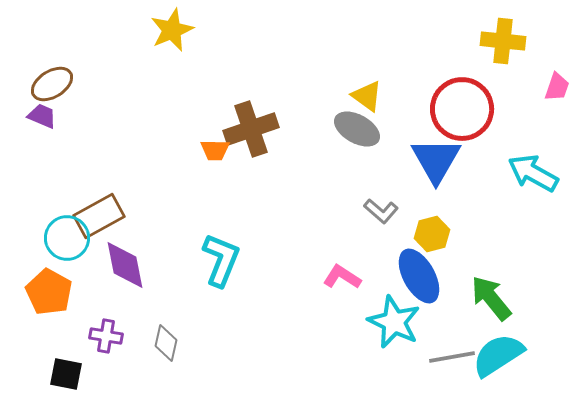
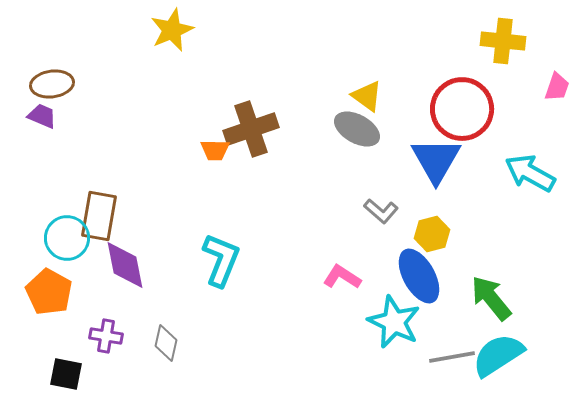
brown ellipse: rotated 24 degrees clockwise
cyan arrow: moved 3 px left
brown rectangle: rotated 51 degrees counterclockwise
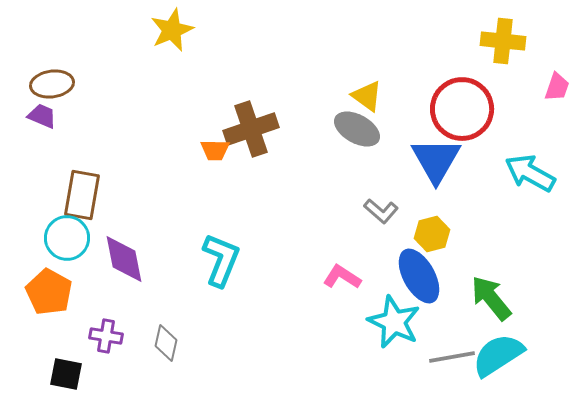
brown rectangle: moved 17 px left, 21 px up
purple diamond: moved 1 px left, 6 px up
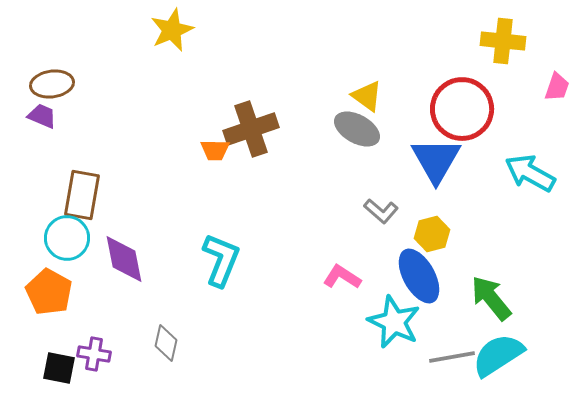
purple cross: moved 12 px left, 18 px down
black square: moved 7 px left, 6 px up
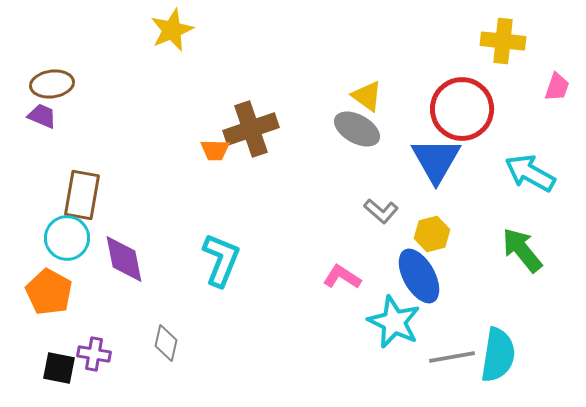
green arrow: moved 31 px right, 48 px up
cyan semicircle: rotated 132 degrees clockwise
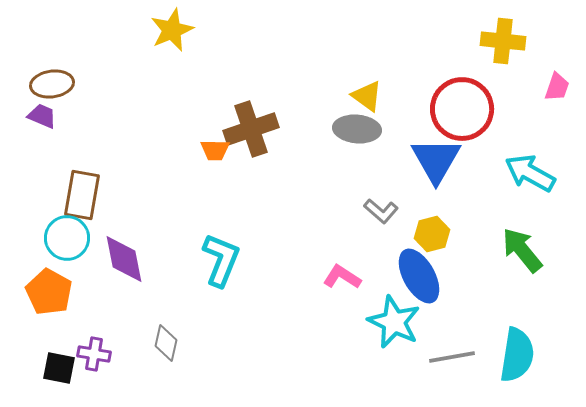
gray ellipse: rotated 24 degrees counterclockwise
cyan semicircle: moved 19 px right
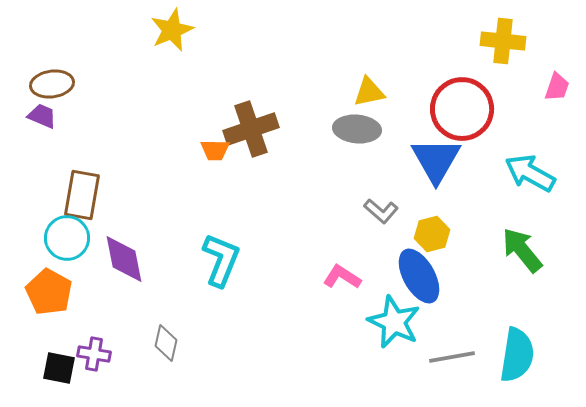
yellow triangle: moved 2 px right, 4 px up; rotated 48 degrees counterclockwise
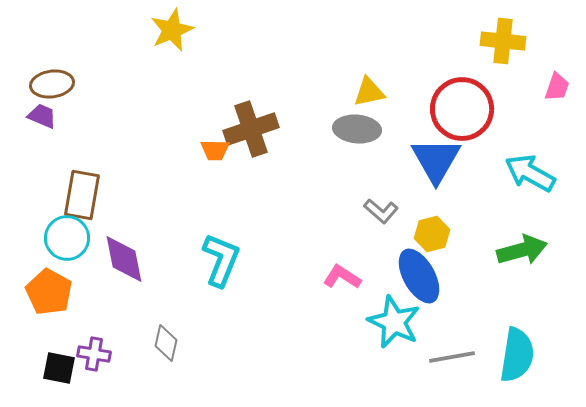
green arrow: rotated 114 degrees clockwise
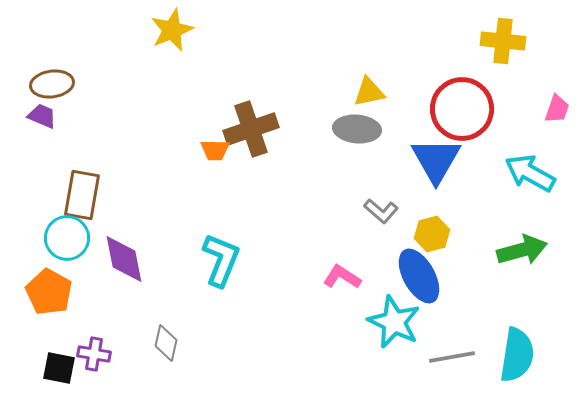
pink trapezoid: moved 22 px down
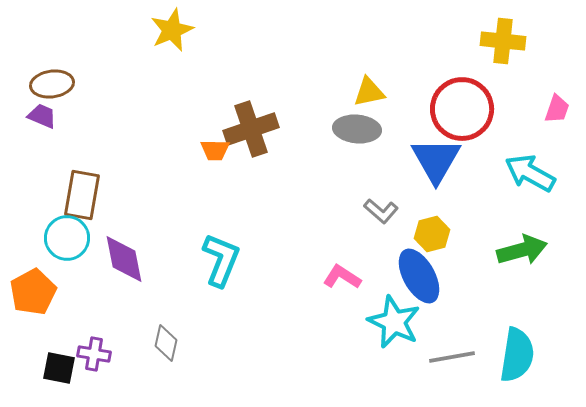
orange pentagon: moved 16 px left; rotated 15 degrees clockwise
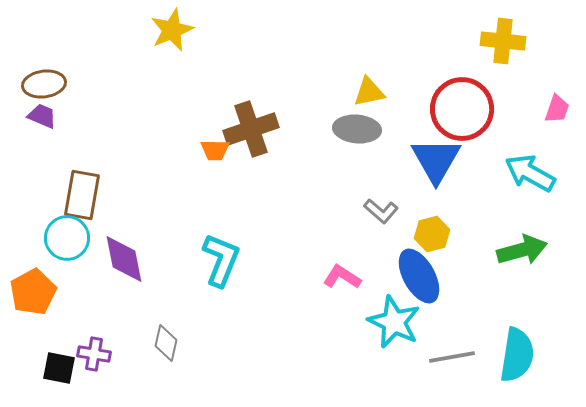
brown ellipse: moved 8 px left
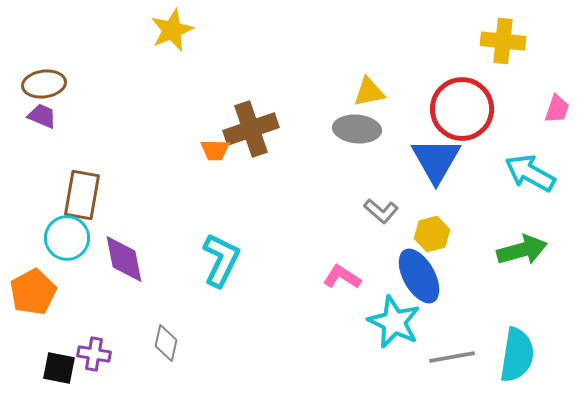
cyan L-shape: rotated 4 degrees clockwise
